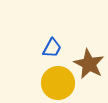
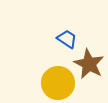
blue trapezoid: moved 15 px right, 9 px up; rotated 85 degrees counterclockwise
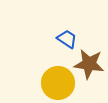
brown star: rotated 20 degrees counterclockwise
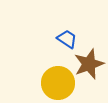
brown star: rotated 28 degrees counterclockwise
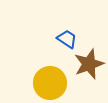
yellow circle: moved 8 px left
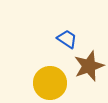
brown star: moved 2 px down
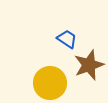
brown star: moved 1 px up
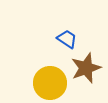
brown star: moved 3 px left, 3 px down
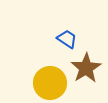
brown star: rotated 12 degrees counterclockwise
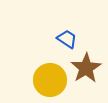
yellow circle: moved 3 px up
